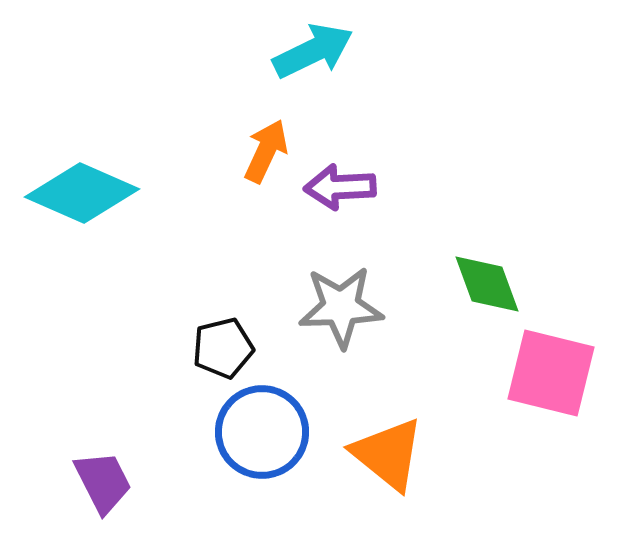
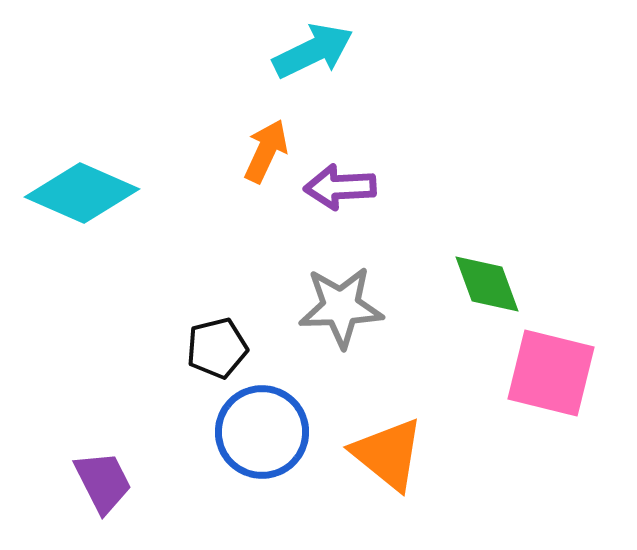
black pentagon: moved 6 px left
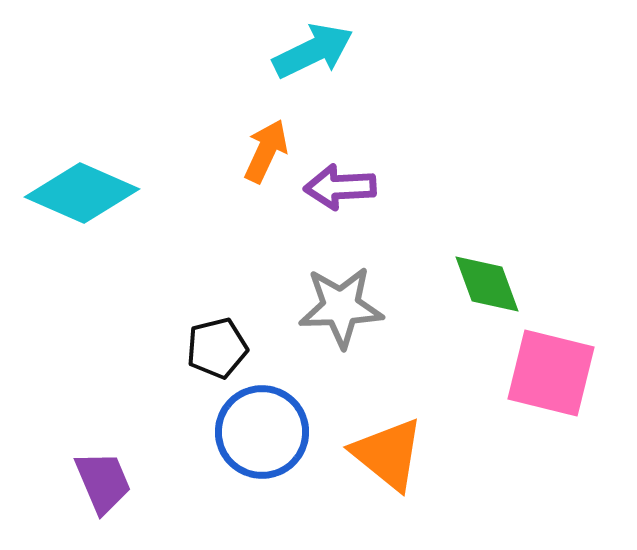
purple trapezoid: rotated 4 degrees clockwise
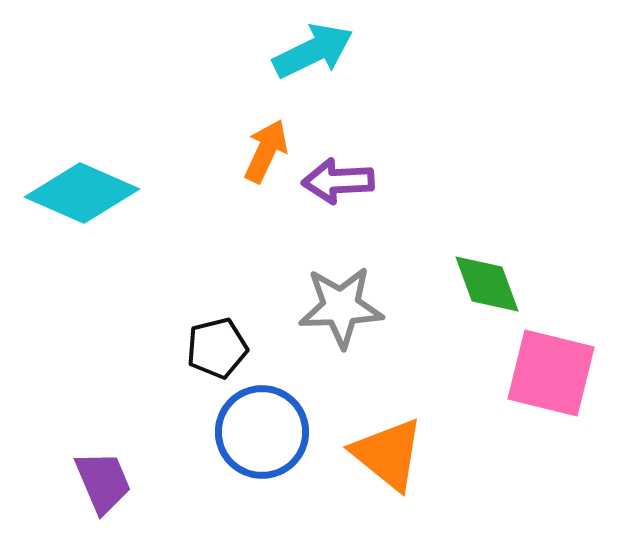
purple arrow: moved 2 px left, 6 px up
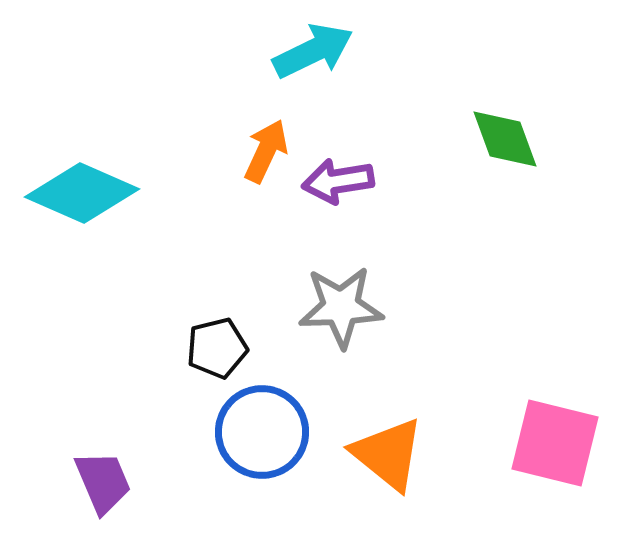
purple arrow: rotated 6 degrees counterclockwise
green diamond: moved 18 px right, 145 px up
pink square: moved 4 px right, 70 px down
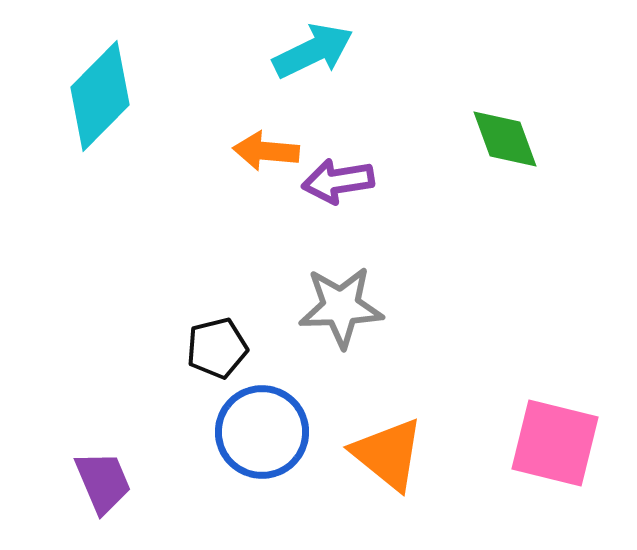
orange arrow: rotated 110 degrees counterclockwise
cyan diamond: moved 18 px right, 97 px up; rotated 69 degrees counterclockwise
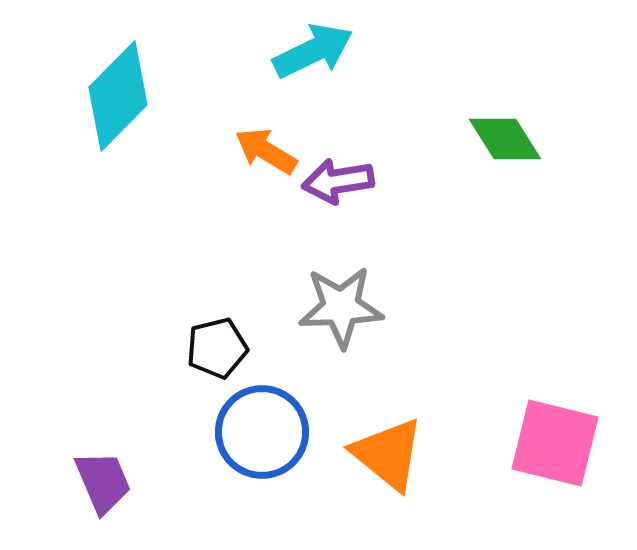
cyan diamond: moved 18 px right
green diamond: rotated 12 degrees counterclockwise
orange arrow: rotated 26 degrees clockwise
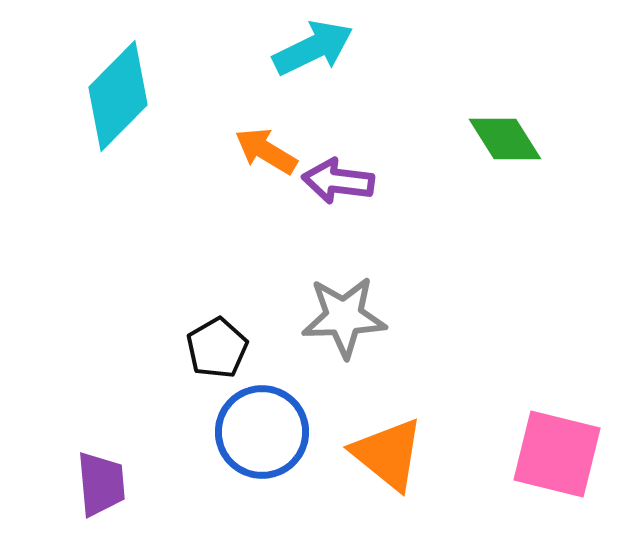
cyan arrow: moved 3 px up
purple arrow: rotated 16 degrees clockwise
gray star: moved 3 px right, 10 px down
black pentagon: rotated 16 degrees counterclockwise
pink square: moved 2 px right, 11 px down
purple trapezoid: moved 2 px left, 2 px down; rotated 18 degrees clockwise
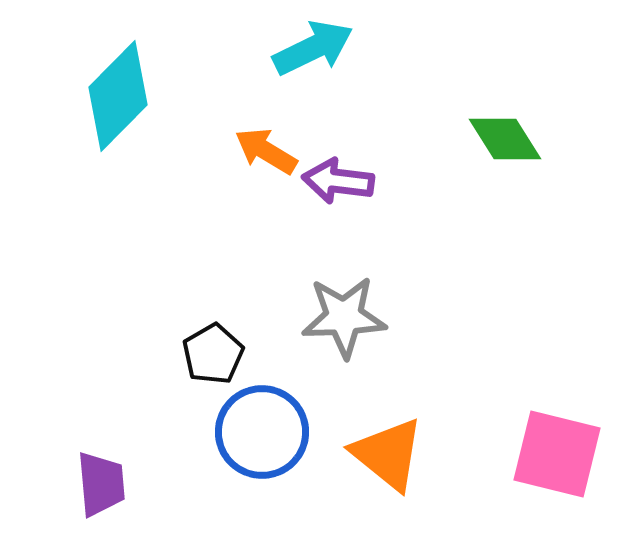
black pentagon: moved 4 px left, 6 px down
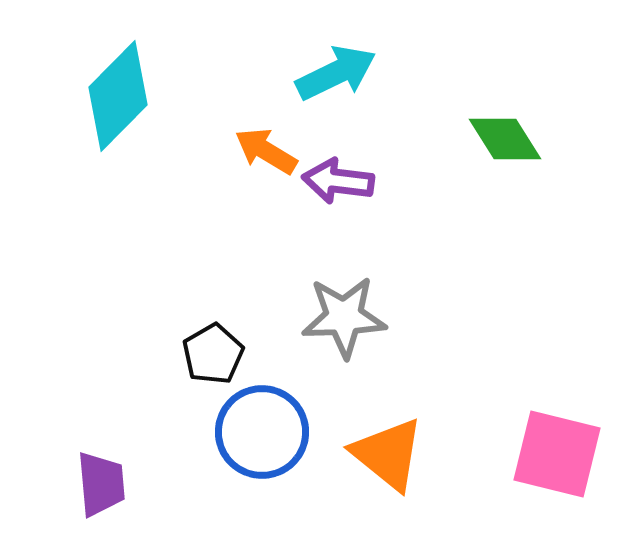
cyan arrow: moved 23 px right, 25 px down
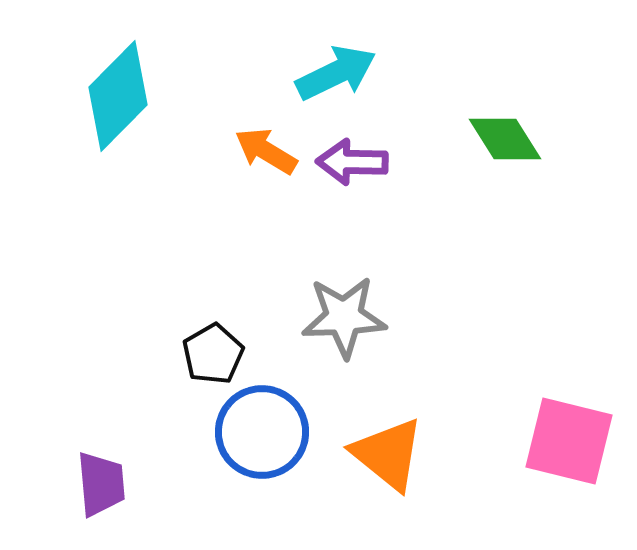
purple arrow: moved 14 px right, 19 px up; rotated 6 degrees counterclockwise
pink square: moved 12 px right, 13 px up
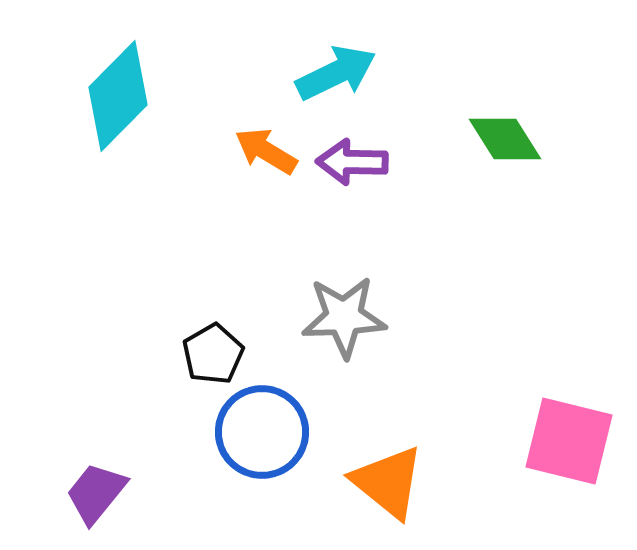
orange triangle: moved 28 px down
purple trapezoid: moved 5 px left, 9 px down; rotated 136 degrees counterclockwise
